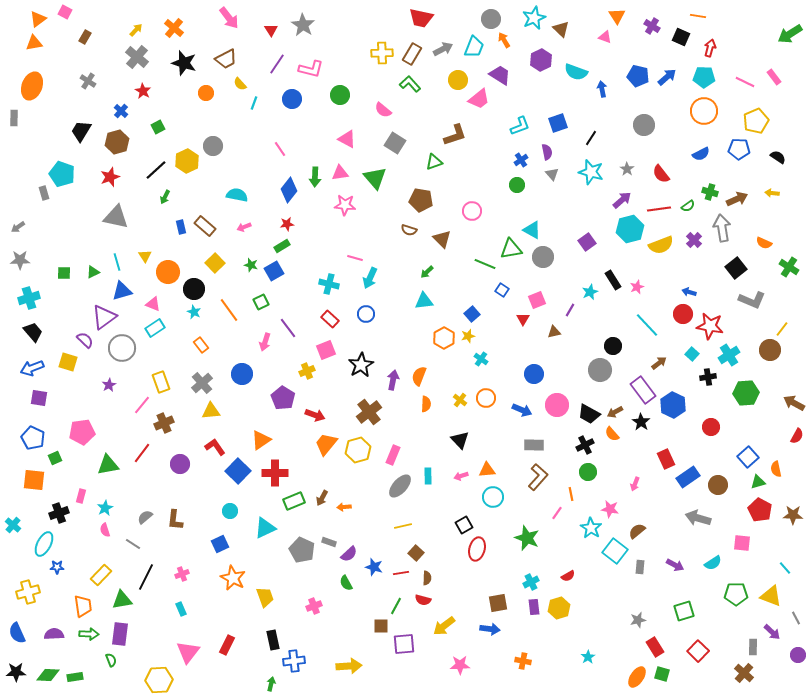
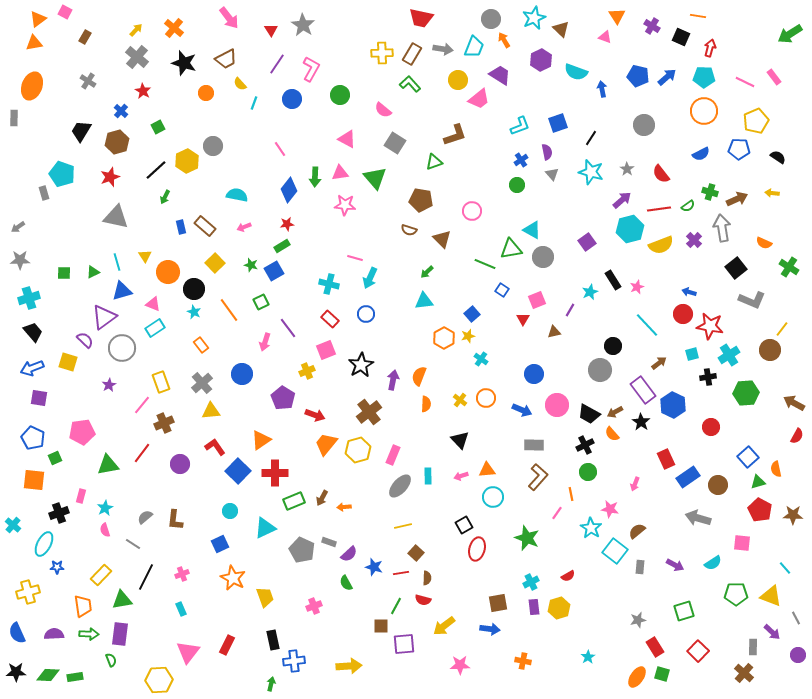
gray arrow at (443, 49): rotated 36 degrees clockwise
pink L-shape at (311, 69): rotated 75 degrees counterclockwise
cyan square at (692, 354): rotated 32 degrees clockwise
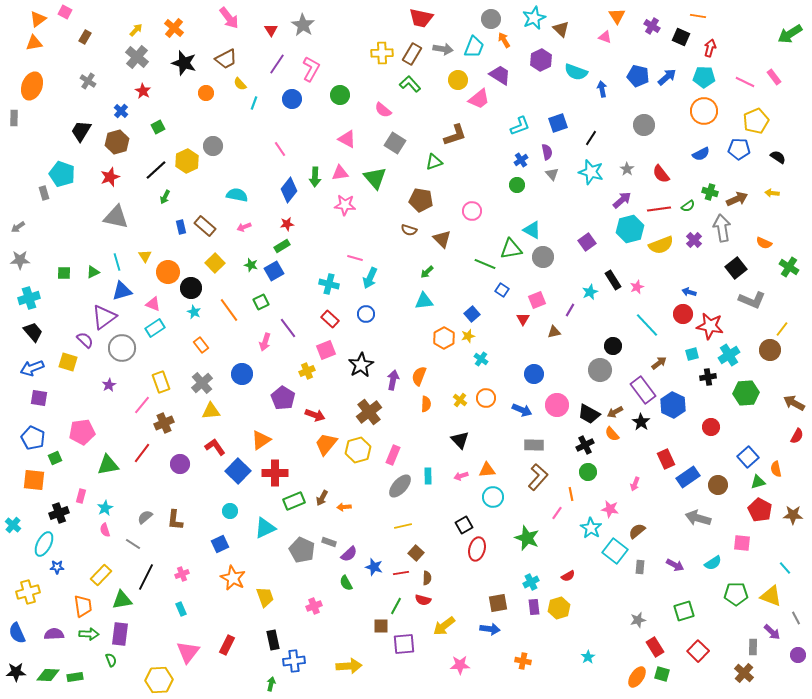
black circle at (194, 289): moved 3 px left, 1 px up
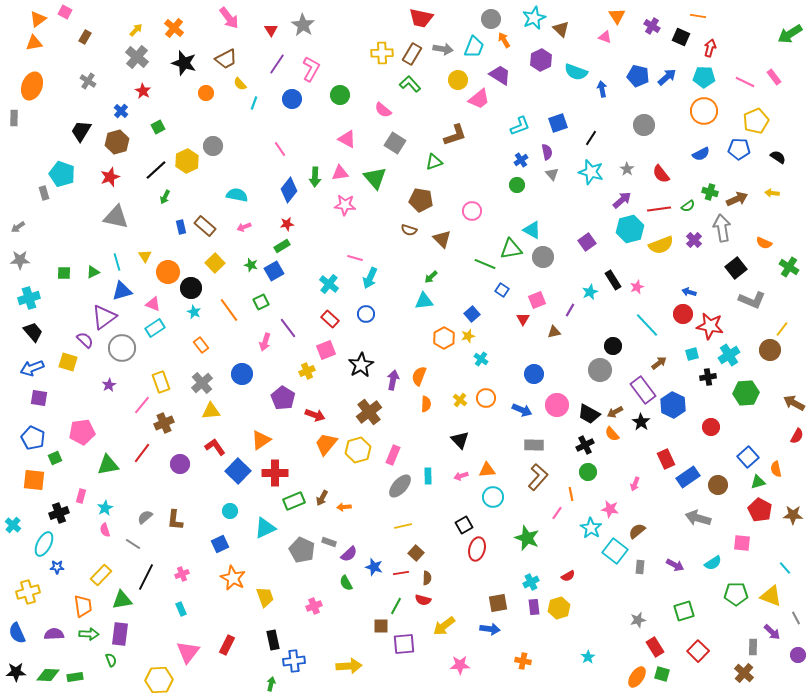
green arrow at (427, 272): moved 4 px right, 5 px down
cyan cross at (329, 284): rotated 24 degrees clockwise
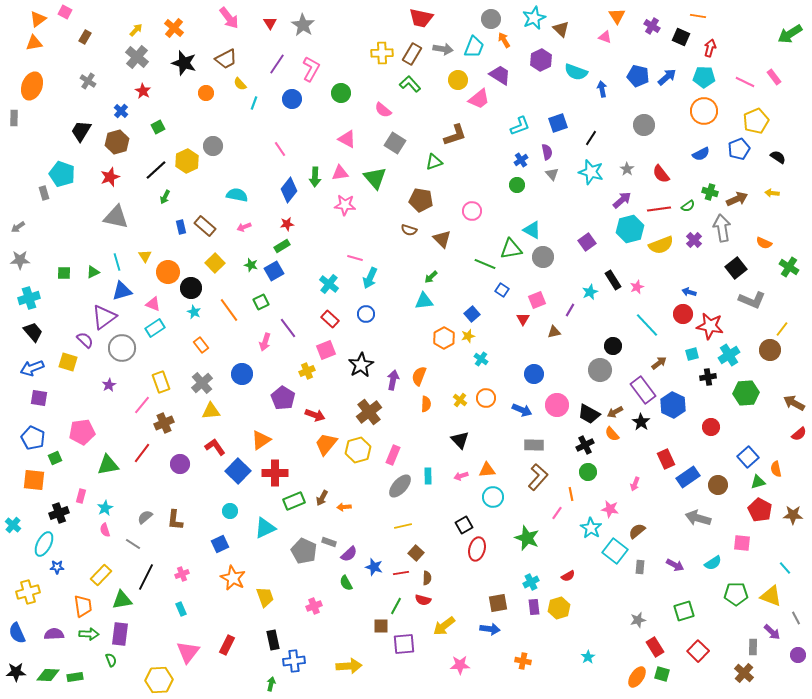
red triangle at (271, 30): moved 1 px left, 7 px up
green circle at (340, 95): moved 1 px right, 2 px up
blue pentagon at (739, 149): rotated 25 degrees counterclockwise
red semicircle at (797, 436): moved 2 px right, 2 px up; rotated 21 degrees clockwise
gray pentagon at (302, 550): moved 2 px right, 1 px down
